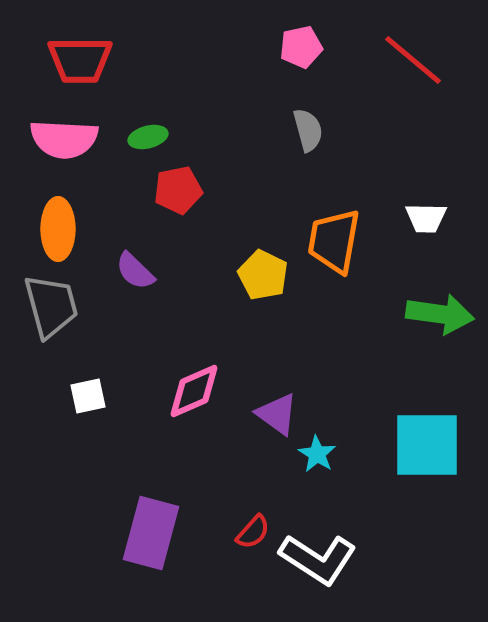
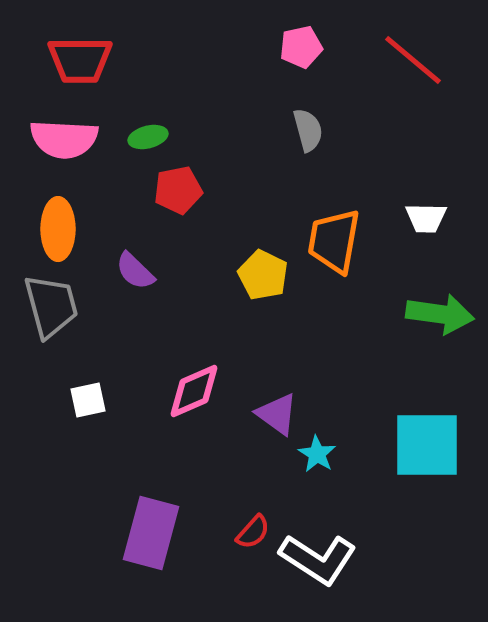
white square: moved 4 px down
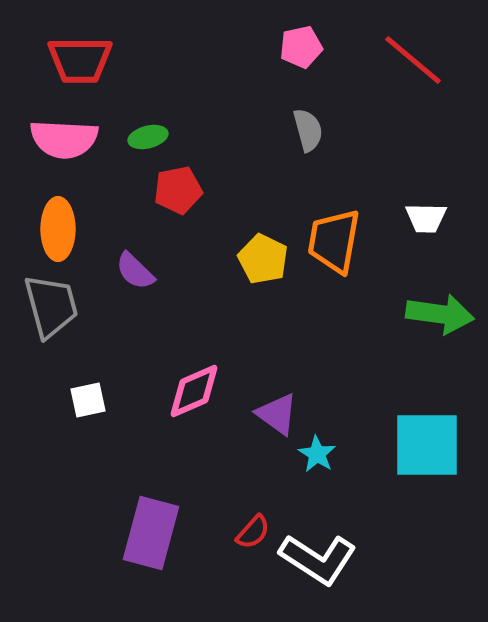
yellow pentagon: moved 16 px up
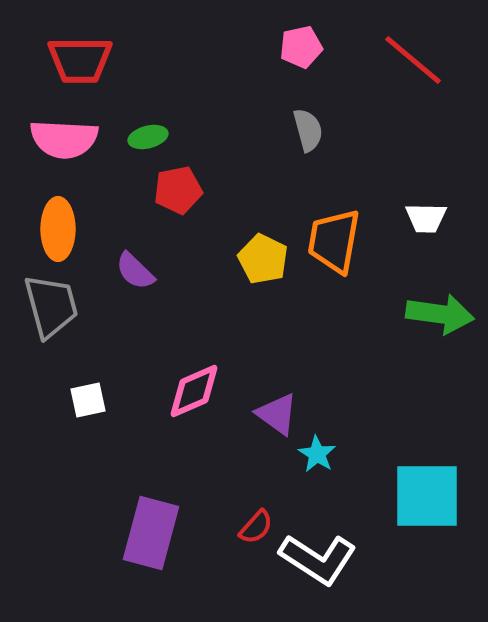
cyan square: moved 51 px down
red semicircle: moved 3 px right, 5 px up
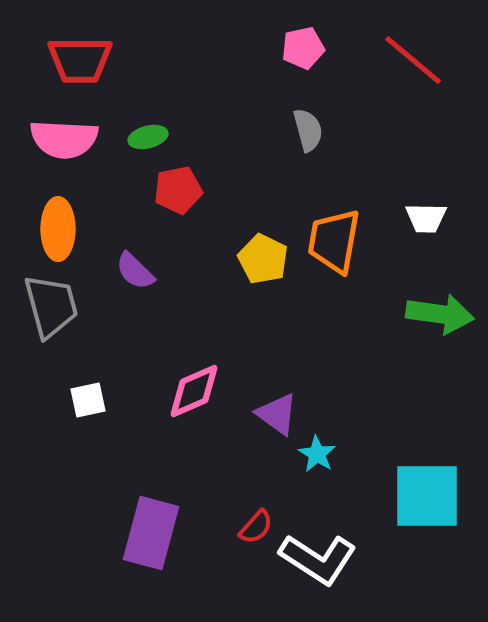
pink pentagon: moved 2 px right, 1 px down
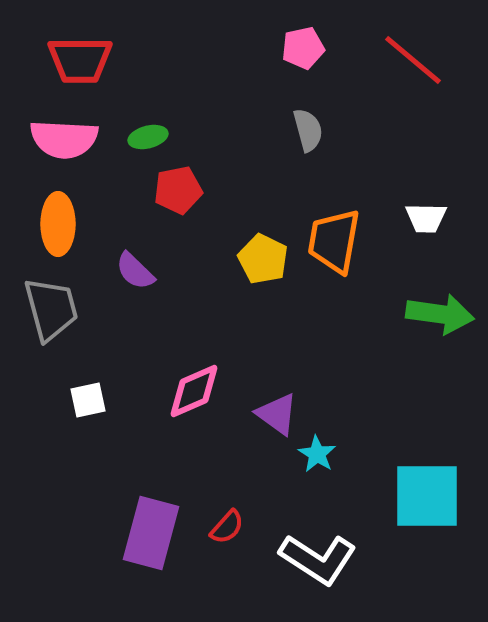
orange ellipse: moved 5 px up
gray trapezoid: moved 3 px down
red semicircle: moved 29 px left
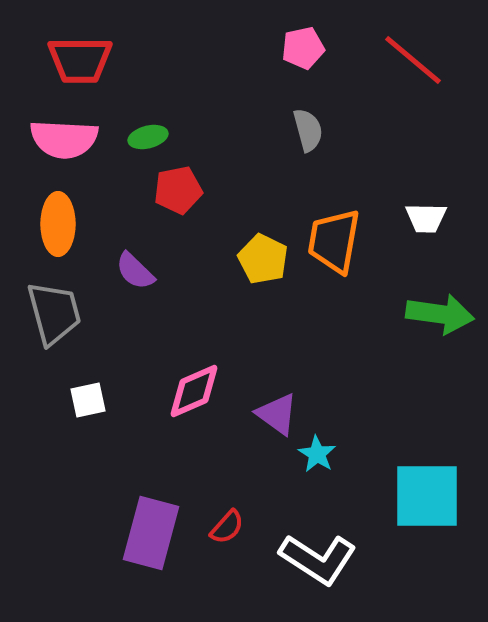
gray trapezoid: moved 3 px right, 4 px down
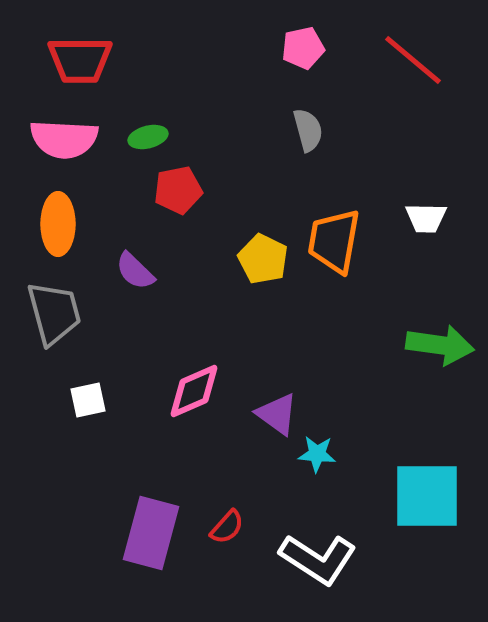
green arrow: moved 31 px down
cyan star: rotated 27 degrees counterclockwise
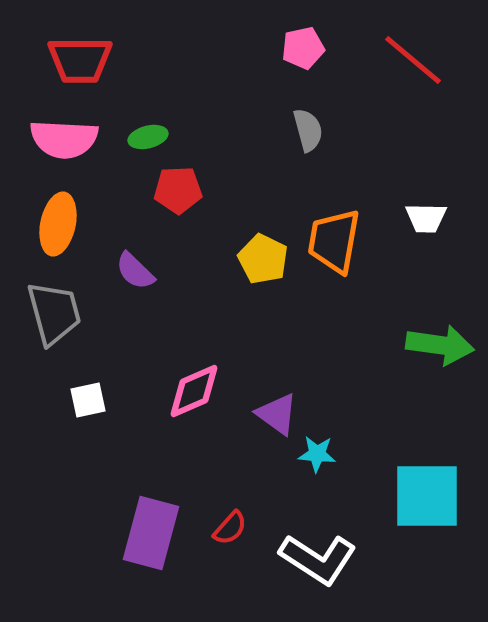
red pentagon: rotated 9 degrees clockwise
orange ellipse: rotated 12 degrees clockwise
red semicircle: moved 3 px right, 1 px down
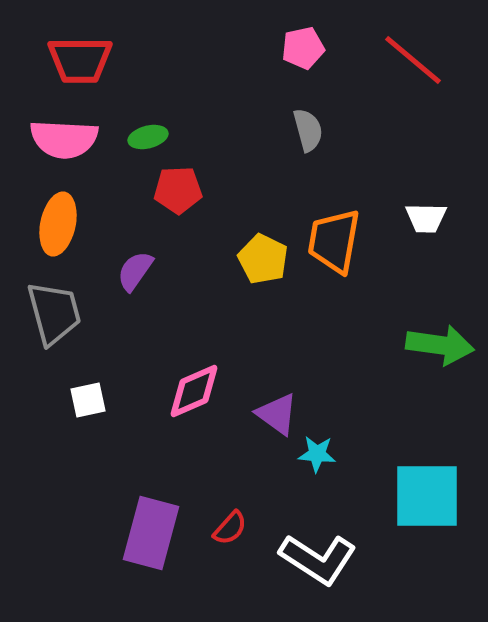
purple semicircle: rotated 81 degrees clockwise
